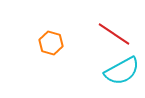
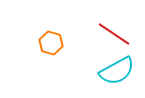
cyan semicircle: moved 5 px left
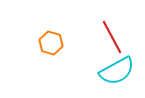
red line: moved 2 px left, 3 px down; rotated 28 degrees clockwise
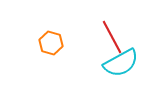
cyan semicircle: moved 4 px right, 8 px up
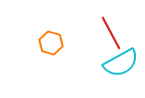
red line: moved 1 px left, 4 px up
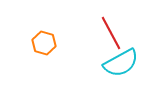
orange hexagon: moved 7 px left
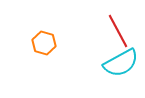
red line: moved 7 px right, 2 px up
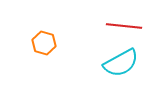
red line: moved 6 px right, 5 px up; rotated 56 degrees counterclockwise
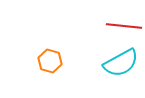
orange hexagon: moved 6 px right, 18 px down
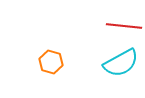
orange hexagon: moved 1 px right, 1 px down
